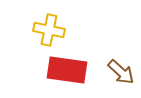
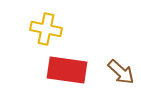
yellow cross: moved 3 px left, 1 px up
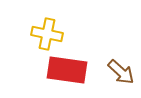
yellow cross: moved 1 px right, 5 px down
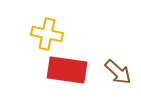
brown arrow: moved 3 px left
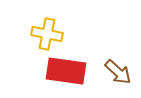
red rectangle: moved 1 px left, 1 px down
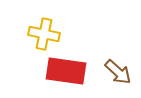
yellow cross: moved 3 px left
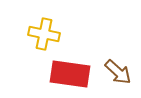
red rectangle: moved 4 px right, 3 px down
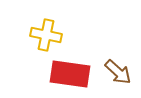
yellow cross: moved 2 px right, 1 px down
